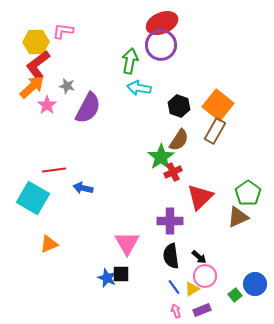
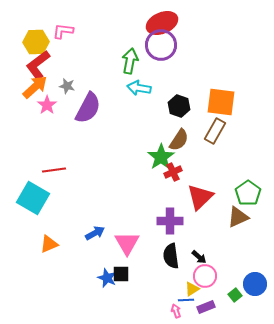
orange arrow: moved 3 px right
orange square: moved 3 px right, 3 px up; rotated 32 degrees counterclockwise
blue arrow: moved 12 px right, 45 px down; rotated 138 degrees clockwise
blue line: moved 12 px right, 13 px down; rotated 56 degrees counterclockwise
purple rectangle: moved 4 px right, 3 px up
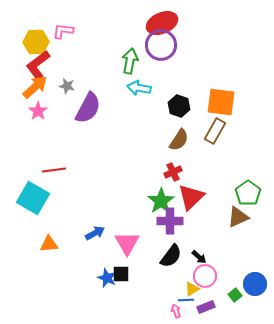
pink star: moved 9 px left, 6 px down
green star: moved 44 px down
red triangle: moved 9 px left
orange triangle: rotated 18 degrees clockwise
black semicircle: rotated 135 degrees counterclockwise
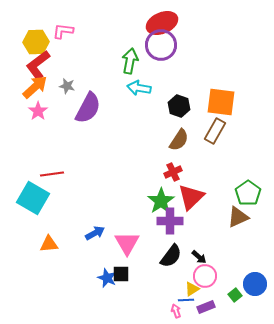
red line: moved 2 px left, 4 px down
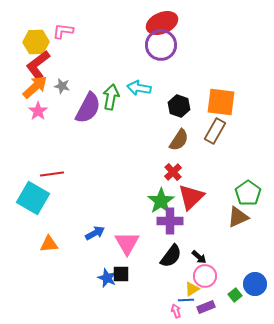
green arrow: moved 19 px left, 36 px down
gray star: moved 5 px left
red cross: rotated 18 degrees counterclockwise
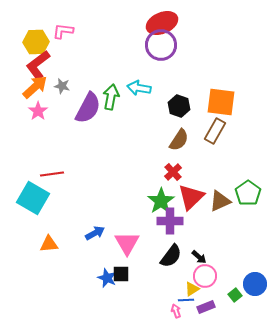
brown triangle: moved 18 px left, 16 px up
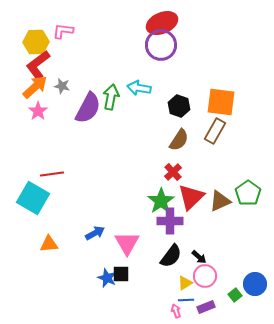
yellow triangle: moved 7 px left, 6 px up
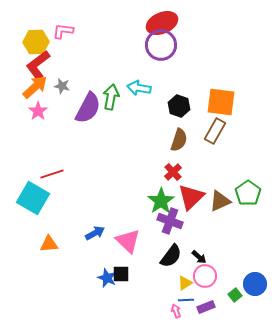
brown semicircle: rotated 15 degrees counterclockwise
red line: rotated 10 degrees counterclockwise
purple cross: rotated 20 degrees clockwise
pink triangle: moved 1 px right, 2 px up; rotated 16 degrees counterclockwise
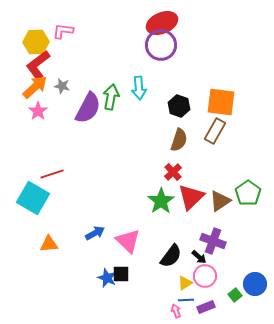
cyan arrow: rotated 105 degrees counterclockwise
brown triangle: rotated 10 degrees counterclockwise
purple cross: moved 43 px right, 20 px down
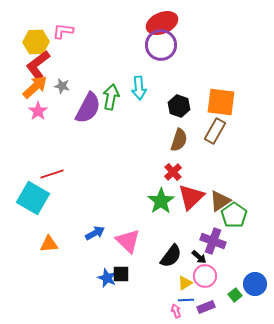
green pentagon: moved 14 px left, 22 px down
